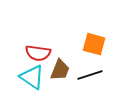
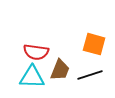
red semicircle: moved 2 px left, 1 px up
cyan triangle: rotated 32 degrees counterclockwise
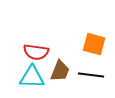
brown trapezoid: moved 1 px down
black line: moved 1 px right; rotated 25 degrees clockwise
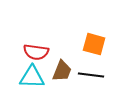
brown trapezoid: moved 2 px right
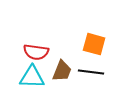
black line: moved 3 px up
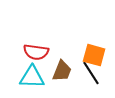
orange square: moved 11 px down
black line: moved 1 px down; rotated 50 degrees clockwise
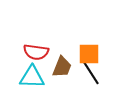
orange square: moved 5 px left, 1 px up; rotated 15 degrees counterclockwise
brown trapezoid: moved 4 px up
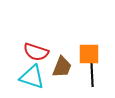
red semicircle: rotated 10 degrees clockwise
black line: moved 1 px right, 1 px down; rotated 30 degrees clockwise
cyan triangle: rotated 16 degrees clockwise
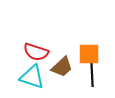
brown trapezoid: rotated 25 degrees clockwise
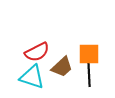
red semicircle: moved 1 px right; rotated 45 degrees counterclockwise
black line: moved 3 px left
